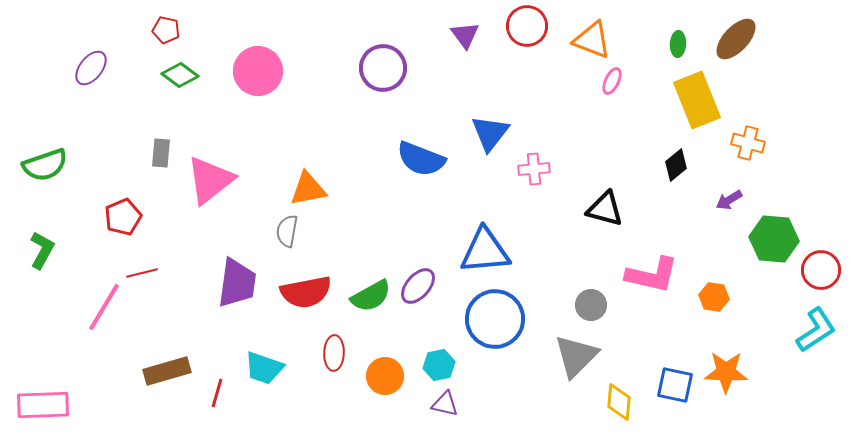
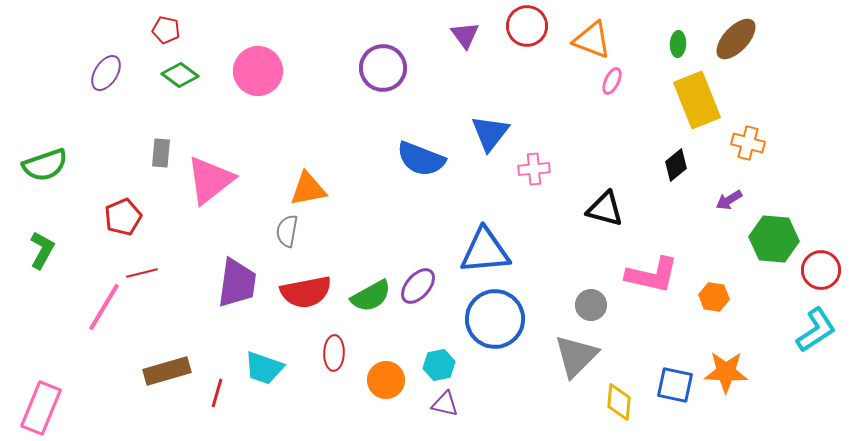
purple ellipse at (91, 68): moved 15 px right, 5 px down; rotated 6 degrees counterclockwise
orange circle at (385, 376): moved 1 px right, 4 px down
pink rectangle at (43, 405): moved 2 px left, 3 px down; rotated 66 degrees counterclockwise
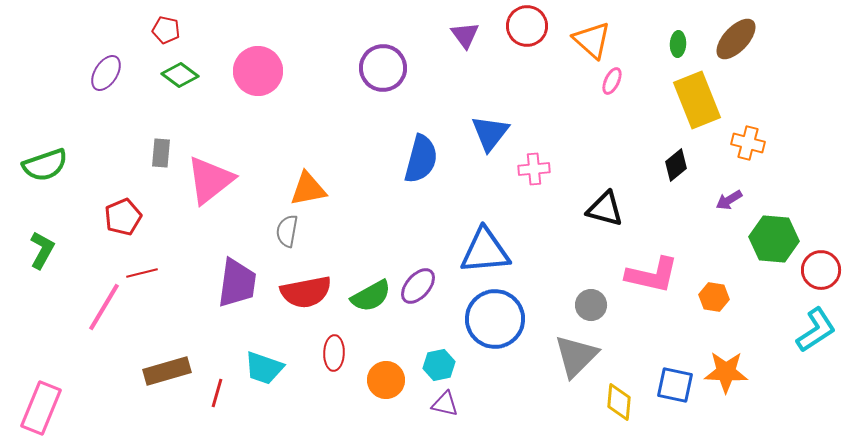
orange triangle at (592, 40): rotated 21 degrees clockwise
blue semicircle at (421, 159): rotated 96 degrees counterclockwise
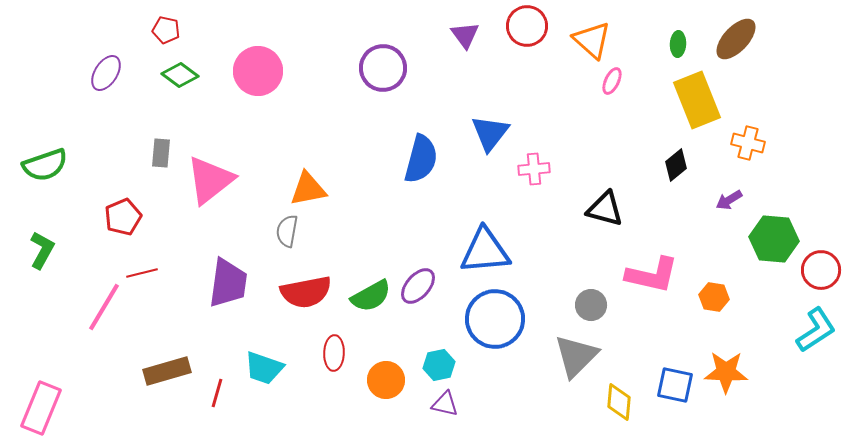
purple trapezoid at (237, 283): moved 9 px left
